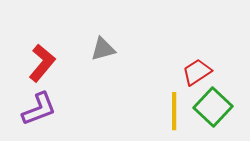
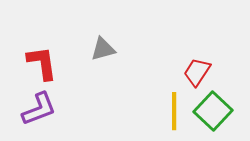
red L-shape: rotated 48 degrees counterclockwise
red trapezoid: rotated 24 degrees counterclockwise
green square: moved 4 px down
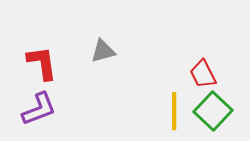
gray triangle: moved 2 px down
red trapezoid: moved 6 px right, 2 px down; rotated 60 degrees counterclockwise
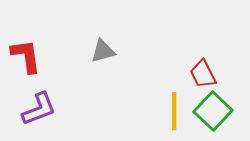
red L-shape: moved 16 px left, 7 px up
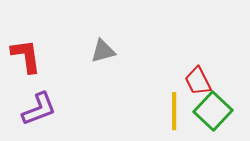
red trapezoid: moved 5 px left, 7 px down
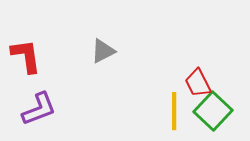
gray triangle: rotated 12 degrees counterclockwise
red trapezoid: moved 2 px down
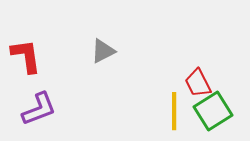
green square: rotated 15 degrees clockwise
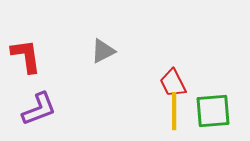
red trapezoid: moved 25 px left
green square: rotated 27 degrees clockwise
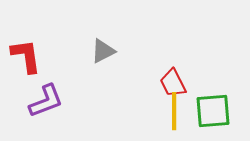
purple L-shape: moved 7 px right, 8 px up
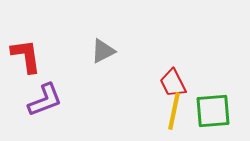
purple L-shape: moved 1 px left, 1 px up
yellow line: rotated 12 degrees clockwise
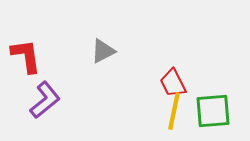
purple L-shape: rotated 18 degrees counterclockwise
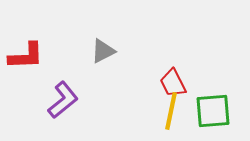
red L-shape: rotated 96 degrees clockwise
purple L-shape: moved 18 px right
yellow line: moved 3 px left
